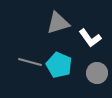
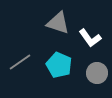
gray triangle: rotated 35 degrees clockwise
gray line: moved 10 px left; rotated 50 degrees counterclockwise
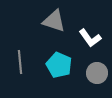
gray triangle: moved 4 px left, 2 px up
gray line: rotated 60 degrees counterclockwise
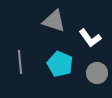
cyan pentagon: moved 1 px right, 1 px up
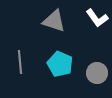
white L-shape: moved 7 px right, 20 px up
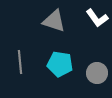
cyan pentagon: rotated 15 degrees counterclockwise
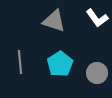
cyan pentagon: rotated 30 degrees clockwise
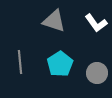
white L-shape: moved 1 px left, 5 px down
